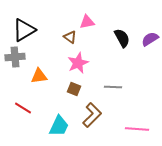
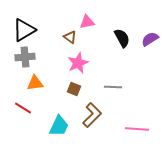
gray cross: moved 10 px right
orange triangle: moved 4 px left, 7 px down
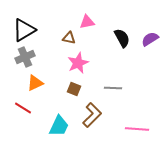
brown triangle: moved 1 px left, 1 px down; rotated 24 degrees counterclockwise
gray cross: rotated 18 degrees counterclockwise
orange triangle: rotated 18 degrees counterclockwise
gray line: moved 1 px down
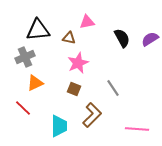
black triangle: moved 14 px right; rotated 25 degrees clockwise
gray line: rotated 54 degrees clockwise
red line: rotated 12 degrees clockwise
cyan trapezoid: rotated 25 degrees counterclockwise
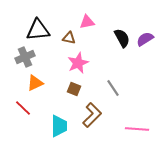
purple semicircle: moved 5 px left
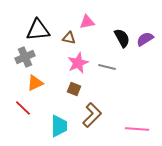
gray line: moved 6 px left, 21 px up; rotated 42 degrees counterclockwise
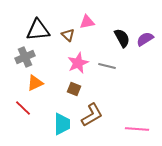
brown triangle: moved 1 px left, 3 px up; rotated 32 degrees clockwise
gray line: moved 1 px up
brown L-shape: rotated 15 degrees clockwise
cyan trapezoid: moved 3 px right, 2 px up
